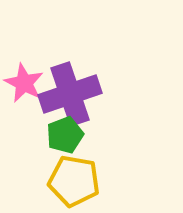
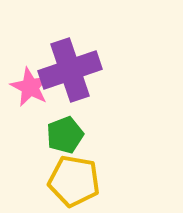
pink star: moved 6 px right, 4 px down
purple cross: moved 24 px up
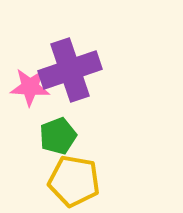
pink star: rotated 24 degrees counterclockwise
green pentagon: moved 7 px left, 1 px down
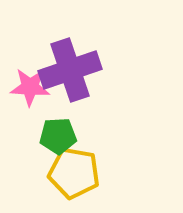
green pentagon: rotated 18 degrees clockwise
yellow pentagon: moved 8 px up
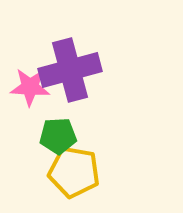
purple cross: rotated 4 degrees clockwise
yellow pentagon: moved 1 px up
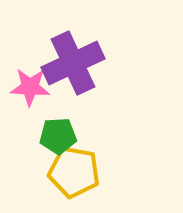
purple cross: moved 3 px right, 7 px up; rotated 10 degrees counterclockwise
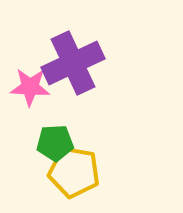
green pentagon: moved 3 px left, 7 px down
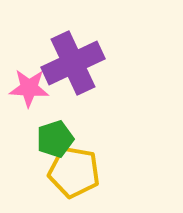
pink star: moved 1 px left, 1 px down
green pentagon: moved 4 px up; rotated 15 degrees counterclockwise
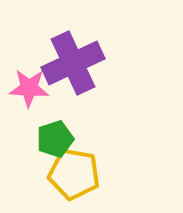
yellow pentagon: moved 2 px down
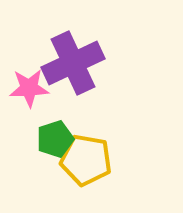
pink star: rotated 6 degrees counterclockwise
yellow pentagon: moved 12 px right, 14 px up
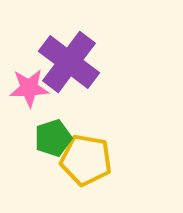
purple cross: moved 4 px left, 1 px up; rotated 28 degrees counterclockwise
green pentagon: moved 2 px left, 1 px up
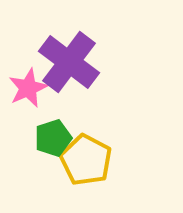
pink star: moved 1 px left; rotated 21 degrees counterclockwise
yellow pentagon: rotated 18 degrees clockwise
